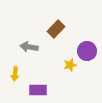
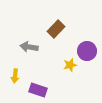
yellow arrow: moved 2 px down
purple rectangle: rotated 18 degrees clockwise
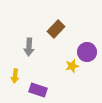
gray arrow: rotated 96 degrees counterclockwise
purple circle: moved 1 px down
yellow star: moved 2 px right, 1 px down
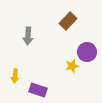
brown rectangle: moved 12 px right, 8 px up
gray arrow: moved 1 px left, 11 px up
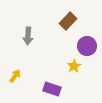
purple circle: moved 6 px up
yellow star: moved 2 px right; rotated 16 degrees counterclockwise
yellow arrow: rotated 152 degrees counterclockwise
purple rectangle: moved 14 px right, 1 px up
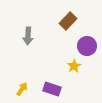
yellow arrow: moved 7 px right, 13 px down
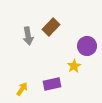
brown rectangle: moved 17 px left, 6 px down
gray arrow: rotated 12 degrees counterclockwise
purple rectangle: moved 5 px up; rotated 30 degrees counterclockwise
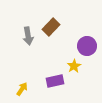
purple rectangle: moved 3 px right, 3 px up
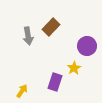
yellow star: moved 2 px down
purple rectangle: moved 1 px down; rotated 60 degrees counterclockwise
yellow arrow: moved 2 px down
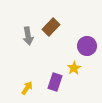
yellow arrow: moved 5 px right, 3 px up
